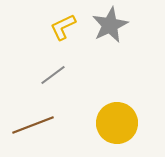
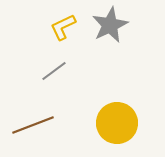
gray line: moved 1 px right, 4 px up
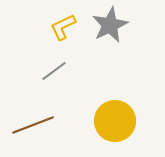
yellow circle: moved 2 px left, 2 px up
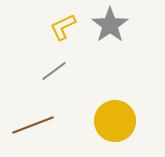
gray star: rotated 9 degrees counterclockwise
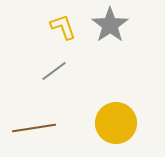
yellow L-shape: rotated 96 degrees clockwise
yellow circle: moved 1 px right, 2 px down
brown line: moved 1 px right, 3 px down; rotated 12 degrees clockwise
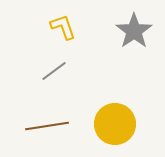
gray star: moved 24 px right, 6 px down
yellow circle: moved 1 px left, 1 px down
brown line: moved 13 px right, 2 px up
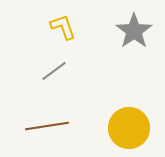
yellow circle: moved 14 px right, 4 px down
